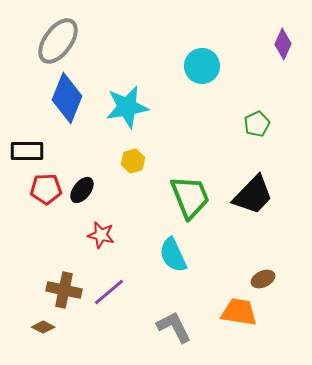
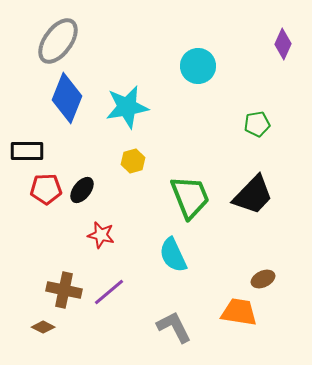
cyan circle: moved 4 px left
green pentagon: rotated 15 degrees clockwise
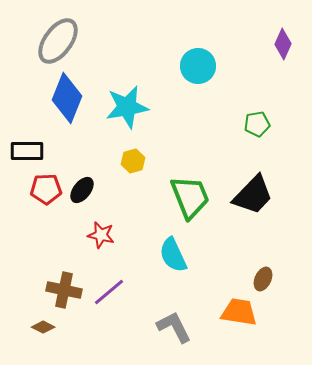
brown ellipse: rotated 40 degrees counterclockwise
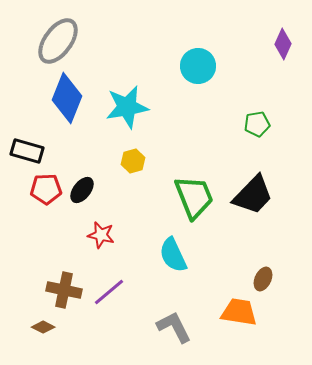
black rectangle: rotated 16 degrees clockwise
green trapezoid: moved 4 px right
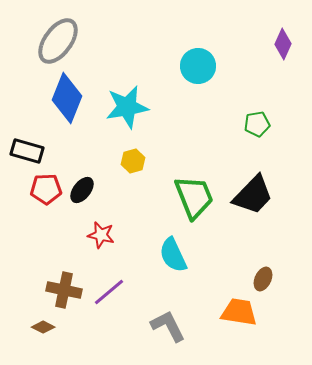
gray L-shape: moved 6 px left, 1 px up
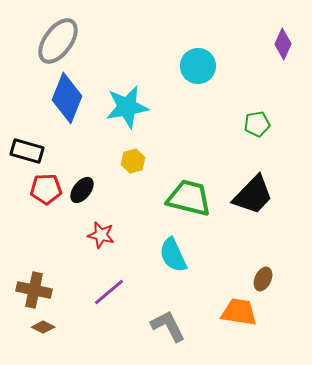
green trapezoid: moved 5 px left, 1 px down; rotated 54 degrees counterclockwise
brown cross: moved 30 px left
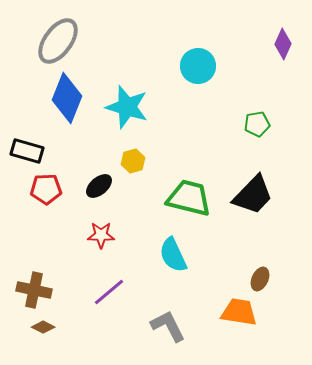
cyan star: rotated 27 degrees clockwise
black ellipse: moved 17 px right, 4 px up; rotated 12 degrees clockwise
red star: rotated 12 degrees counterclockwise
brown ellipse: moved 3 px left
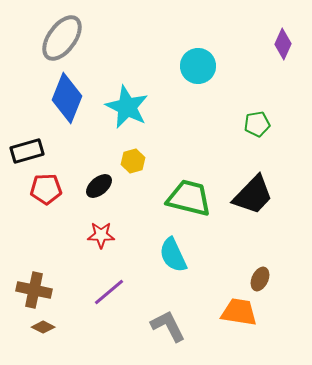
gray ellipse: moved 4 px right, 3 px up
cyan star: rotated 9 degrees clockwise
black rectangle: rotated 32 degrees counterclockwise
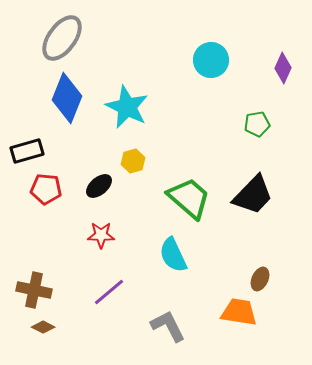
purple diamond: moved 24 px down
cyan circle: moved 13 px right, 6 px up
red pentagon: rotated 8 degrees clockwise
green trapezoid: rotated 27 degrees clockwise
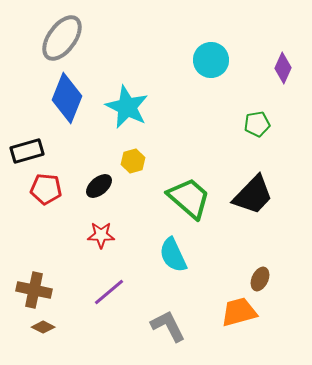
orange trapezoid: rotated 24 degrees counterclockwise
